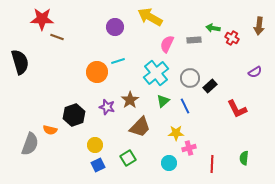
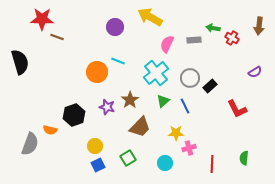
cyan line: rotated 40 degrees clockwise
yellow circle: moved 1 px down
cyan circle: moved 4 px left
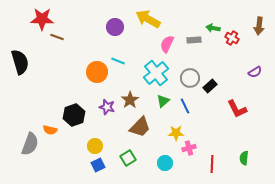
yellow arrow: moved 2 px left, 2 px down
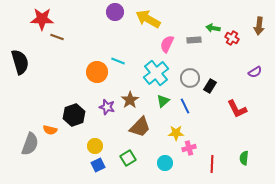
purple circle: moved 15 px up
black rectangle: rotated 16 degrees counterclockwise
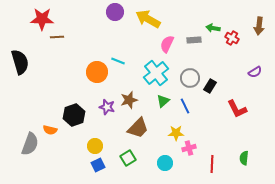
brown line: rotated 24 degrees counterclockwise
brown star: moved 1 px left; rotated 18 degrees clockwise
brown trapezoid: moved 2 px left, 1 px down
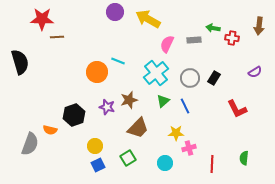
red cross: rotated 24 degrees counterclockwise
black rectangle: moved 4 px right, 8 px up
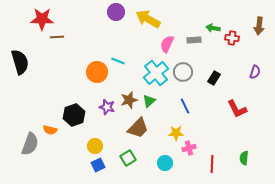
purple circle: moved 1 px right
purple semicircle: rotated 40 degrees counterclockwise
gray circle: moved 7 px left, 6 px up
green triangle: moved 14 px left
